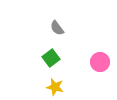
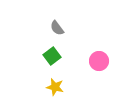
green square: moved 1 px right, 2 px up
pink circle: moved 1 px left, 1 px up
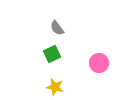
green square: moved 2 px up; rotated 12 degrees clockwise
pink circle: moved 2 px down
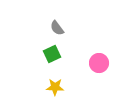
yellow star: rotated 12 degrees counterclockwise
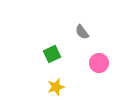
gray semicircle: moved 25 px right, 4 px down
yellow star: moved 1 px right; rotated 18 degrees counterclockwise
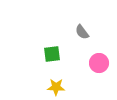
green square: rotated 18 degrees clockwise
yellow star: rotated 18 degrees clockwise
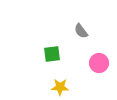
gray semicircle: moved 1 px left, 1 px up
yellow star: moved 4 px right
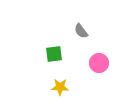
green square: moved 2 px right
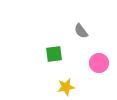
yellow star: moved 6 px right; rotated 12 degrees counterclockwise
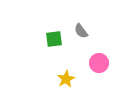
green square: moved 15 px up
yellow star: moved 8 px up; rotated 18 degrees counterclockwise
